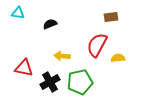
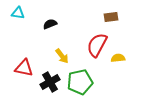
yellow arrow: rotated 133 degrees counterclockwise
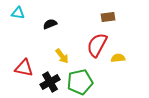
brown rectangle: moved 3 px left
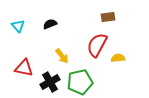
cyan triangle: moved 13 px down; rotated 40 degrees clockwise
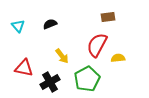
green pentagon: moved 7 px right, 3 px up; rotated 15 degrees counterclockwise
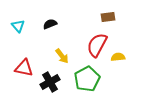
yellow semicircle: moved 1 px up
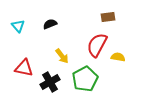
yellow semicircle: rotated 16 degrees clockwise
green pentagon: moved 2 px left
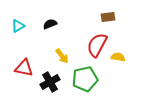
cyan triangle: rotated 40 degrees clockwise
green pentagon: rotated 15 degrees clockwise
